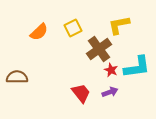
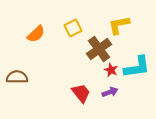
orange semicircle: moved 3 px left, 2 px down
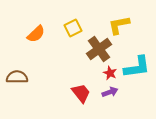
red star: moved 1 px left, 3 px down
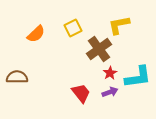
cyan L-shape: moved 1 px right, 10 px down
red star: rotated 16 degrees clockwise
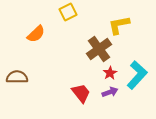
yellow square: moved 5 px left, 16 px up
cyan L-shape: moved 1 px left, 2 px up; rotated 40 degrees counterclockwise
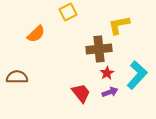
brown cross: rotated 30 degrees clockwise
red star: moved 3 px left
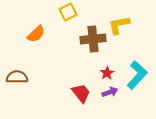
brown cross: moved 6 px left, 10 px up
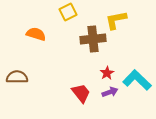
yellow L-shape: moved 3 px left, 5 px up
orange semicircle: rotated 120 degrees counterclockwise
cyan L-shape: moved 5 px down; rotated 88 degrees counterclockwise
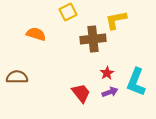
cyan L-shape: moved 1 px left, 2 px down; rotated 112 degrees counterclockwise
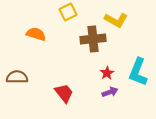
yellow L-shape: rotated 140 degrees counterclockwise
cyan L-shape: moved 2 px right, 10 px up
red trapezoid: moved 17 px left
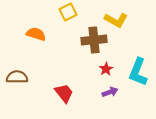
brown cross: moved 1 px right, 1 px down
red star: moved 1 px left, 4 px up
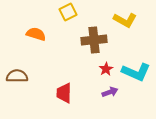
yellow L-shape: moved 9 px right
cyan L-shape: moved 2 px left; rotated 88 degrees counterclockwise
brown semicircle: moved 1 px up
red trapezoid: rotated 140 degrees counterclockwise
